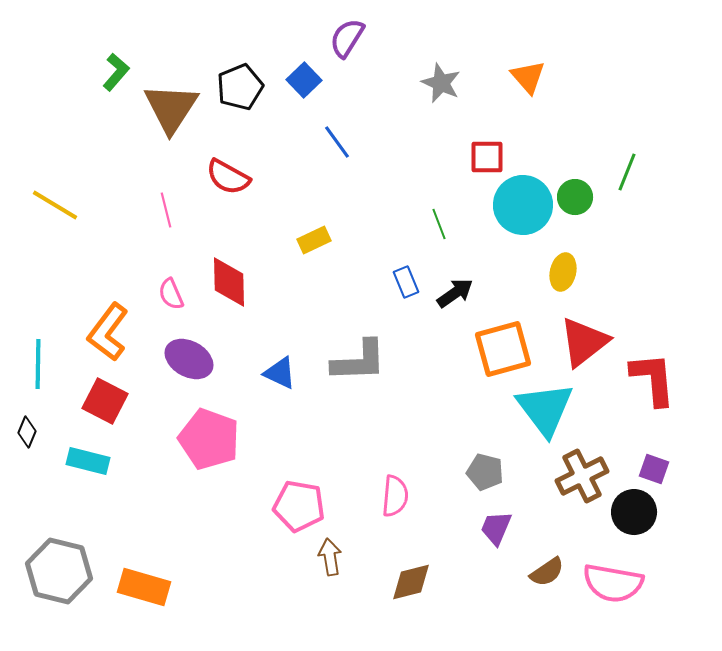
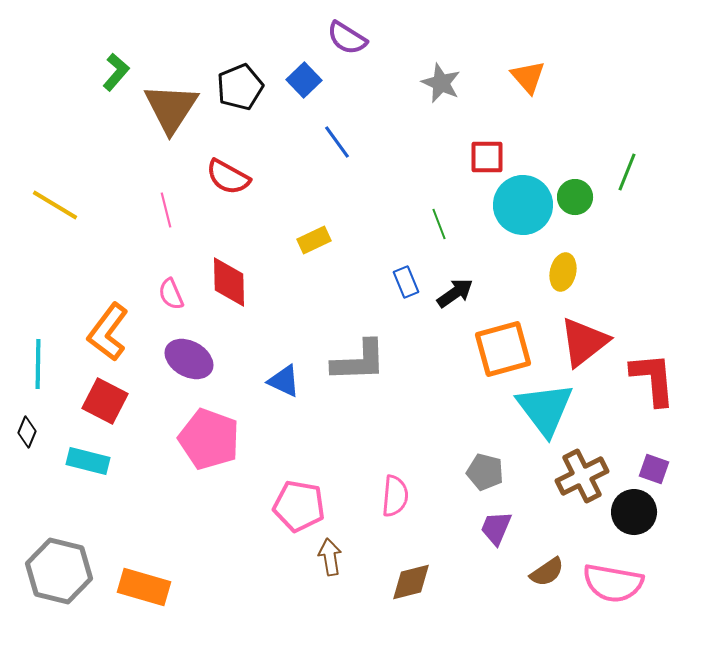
purple semicircle at (347, 38): rotated 90 degrees counterclockwise
blue triangle at (280, 373): moved 4 px right, 8 px down
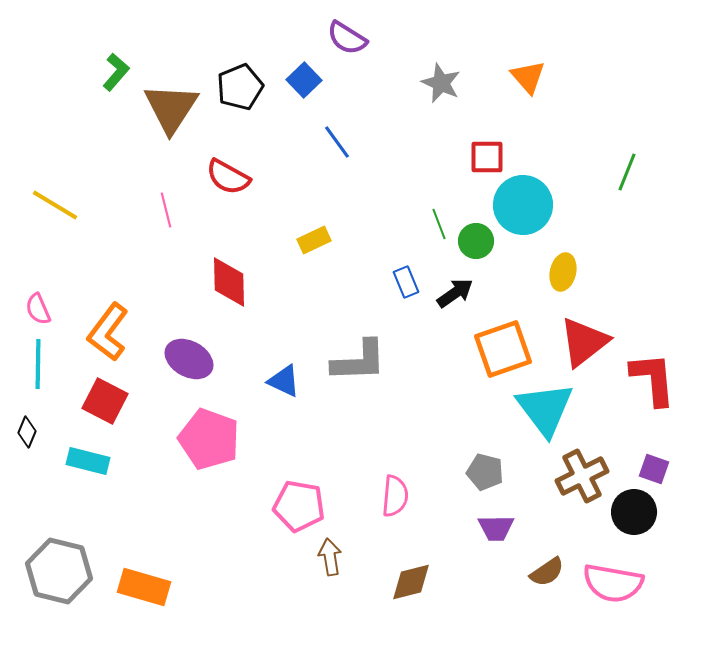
green circle at (575, 197): moved 99 px left, 44 px down
pink semicircle at (171, 294): moved 133 px left, 15 px down
orange square at (503, 349): rotated 4 degrees counterclockwise
purple trapezoid at (496, 528): rotated 114 degrees counterclockwise
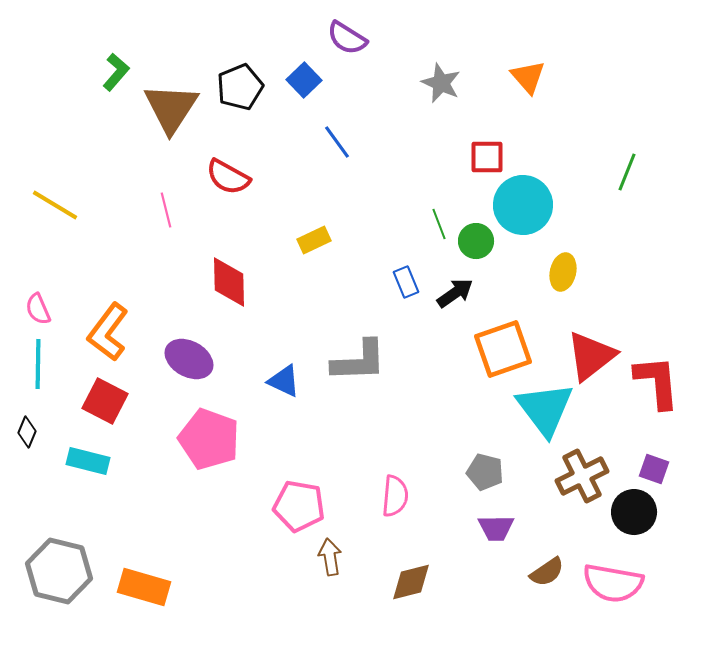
red triangle at (584, 342): moved 7 px right, 14 px down
red L-shape at (653, 379): moved 4 px right, 3 px down
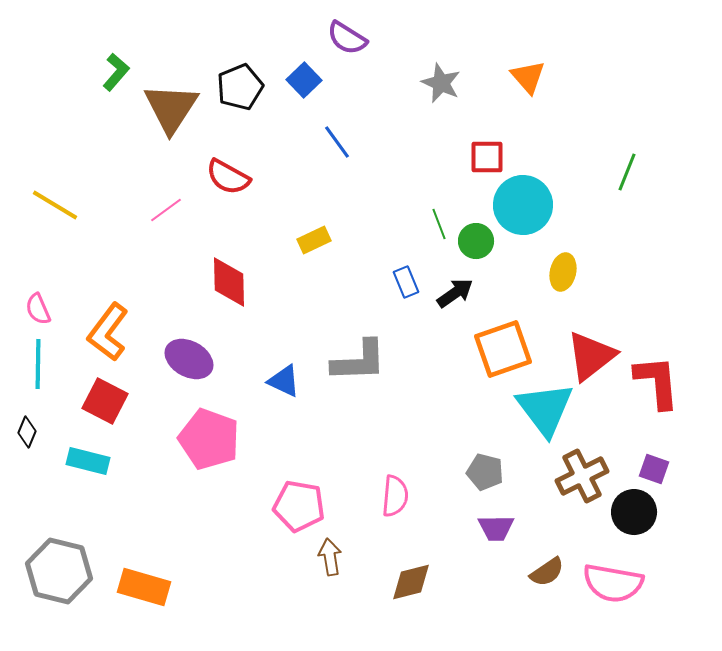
pink line at (166, 210): rotated 68 degrees clockwise
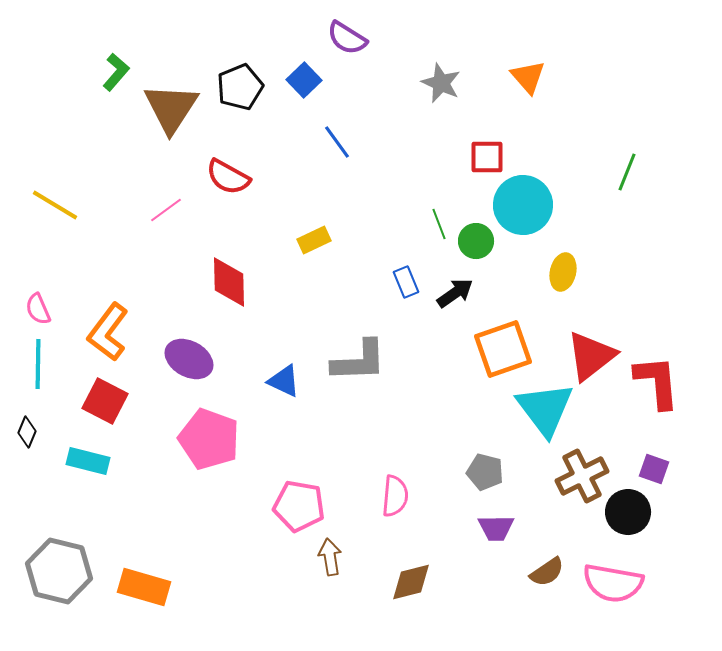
black circle at (634, 512): moved 6 px left
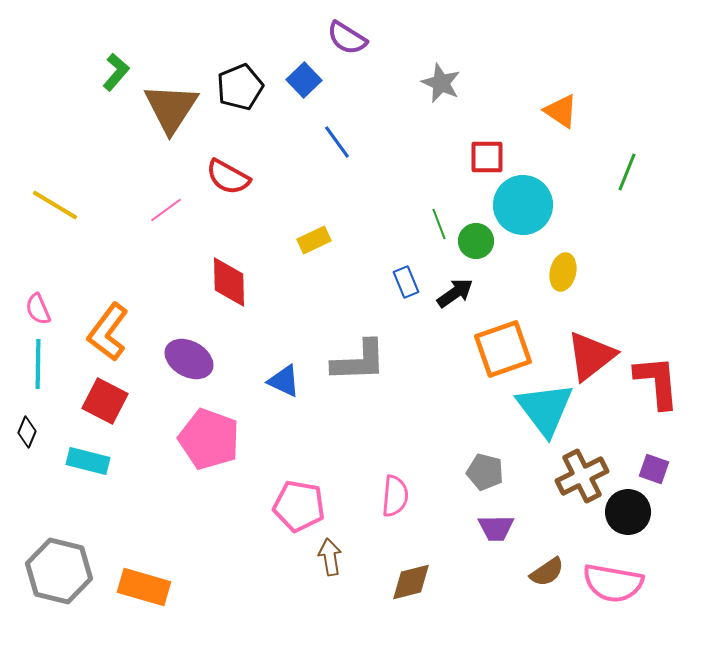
orange triangle at (528, 77): moved 33 px right, 34 px down; rotated 15 degrees counterclockwise
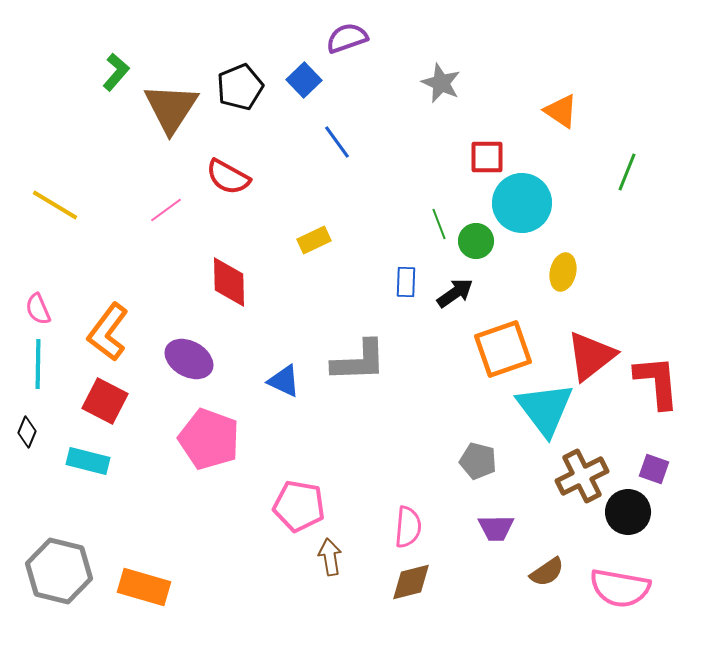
purple semicircle at (347, 38): rotated 129 degrees clockwise
cyan circle at (523, 205): moved 1 px left, 2 px up
blue rectangle at (406, 282): rotated 24 degrees clockwise
gray pentagon at (485, 472): moved 7 px left, 11 px up
pink semicircle at (395, 496): moved 13 px right, 31 px down
pink semicircle at (613, 583): moved 7 px right, 5 px down
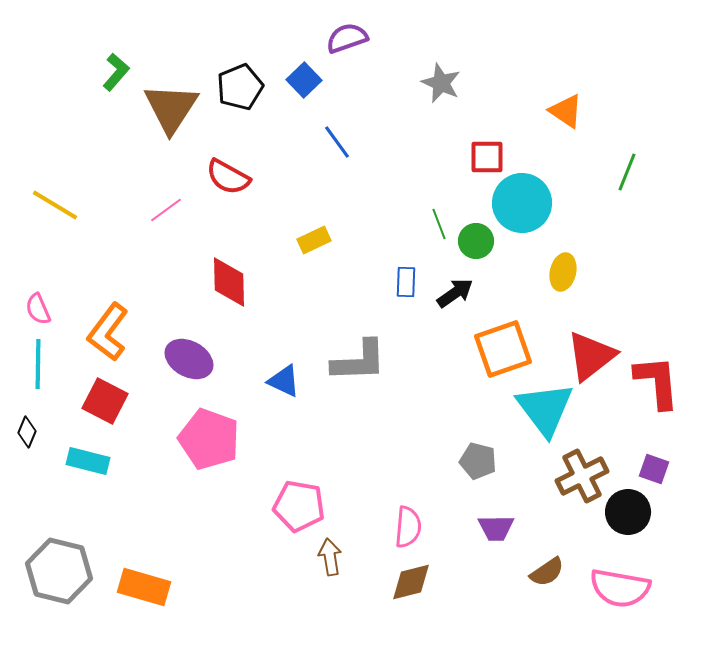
orange triangle at (561, 111): moved 5 px right
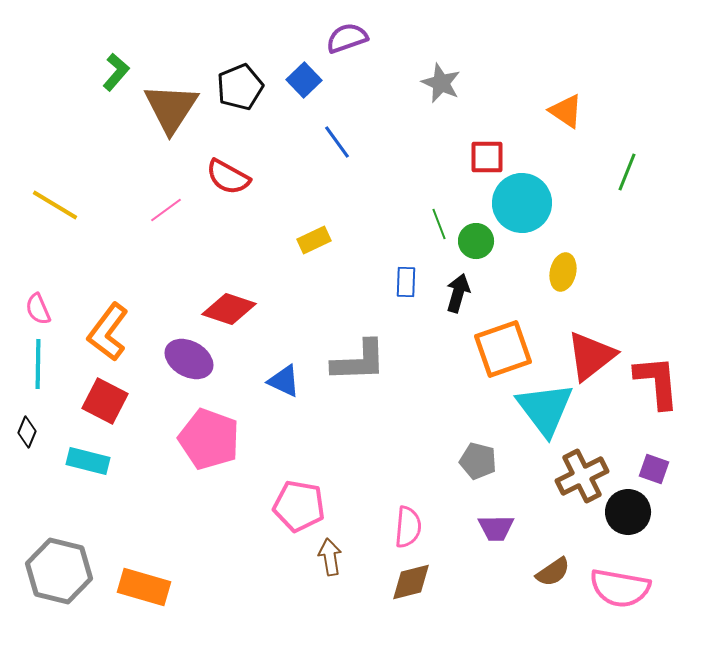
red diamond at (229, 282): moved 27 px down; rotated 70 degrees counterclockwise
black arrow at (455, 293): moved 3 px right; rotated 39 degrees counterclockwise
brown semicircle at (547, 572): moved 6 px right
